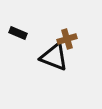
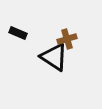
black triangle: rotated 12 degrees clockwise
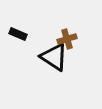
black rectangle: moved 1 px down
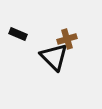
black triangle: rotated 12 degrees clockwise
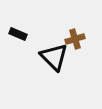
brown cross: moved 8 px right
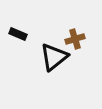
black triangle: rotated 36 degrees clockwise
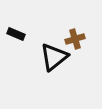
black rectangle: moved 2 px left
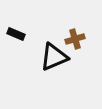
black triangle: rotated 16 degrees clockwise
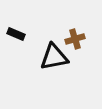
black triangle: rotated 12 degrees clockwise
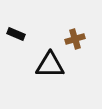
black triangle: moved 4 px left, 8 px down; rotated 12 degrees clockwise
